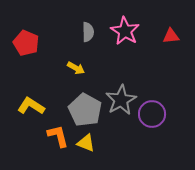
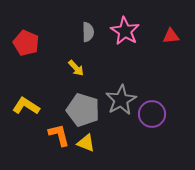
yellow arrow: rotated 18 degrees clockwise
yellow L-shape: moved 5 px left
gray pentagon: moved 2 px left; rotated 12 degrees counterclockwise
orange L-shape: moved 1 px right, 1 px up
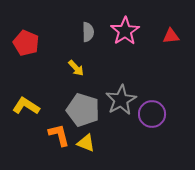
pink star: rotated 8 degrees clockwise
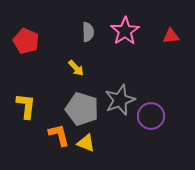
red pentagon: moved 2 px up
gray star: moved 1 px left; rotated 8 degrees clockwise
yellow L-shape: rotated 64 degrees clockwise
gray pentagon: moved 1 px left, 1 px up
purple circle: moved 1 px left, 2 px down
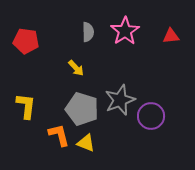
red pentagon: rotated 15 degrees counterclockwise
